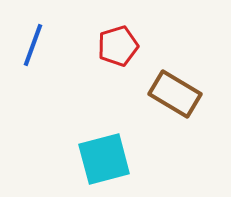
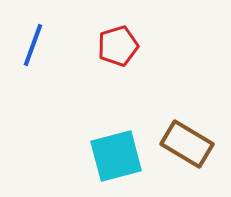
brown rectangle: moved 12 px right, 50 px down
cyan square: moved 12 px right, 3 px up
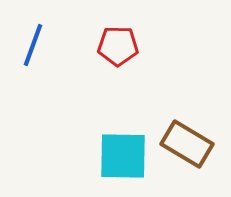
red pentagon: rotated 18 degrees clockwise
cyan square: moved 7 px right; rotated 16 degrees clockwise
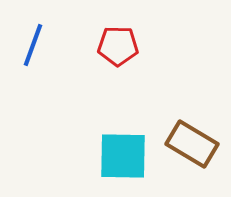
brown rectangle: moved 5 px right
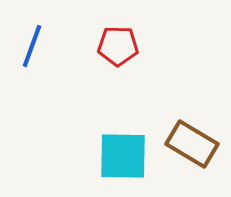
blue line: moved 1 px left, 1 px down
